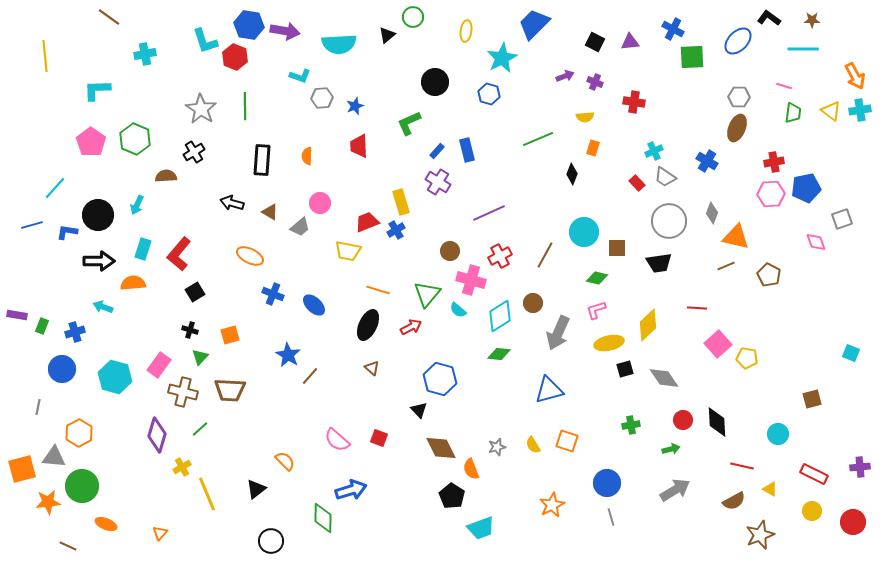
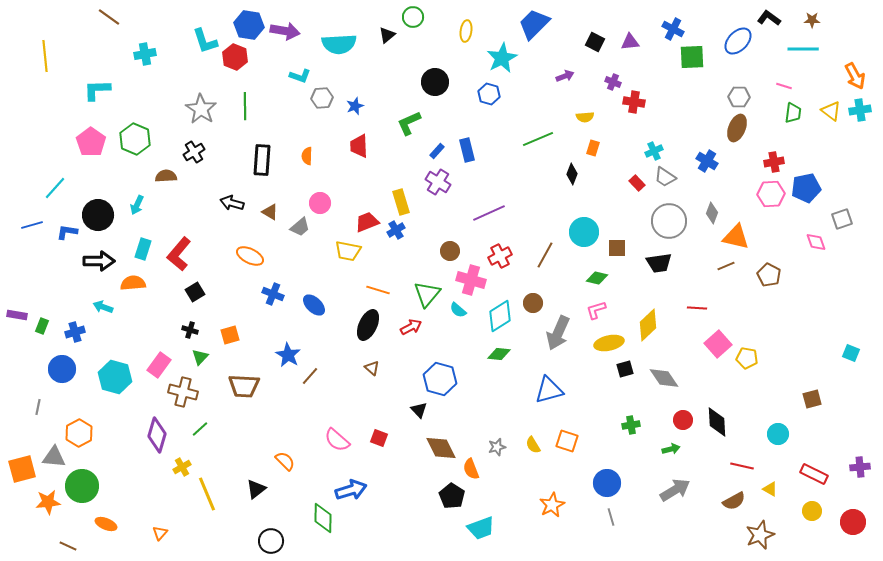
purple cross at (595, 82): moved 18 px right
brown trapezoid at (230, 390): moved 14 px right, 4 px up
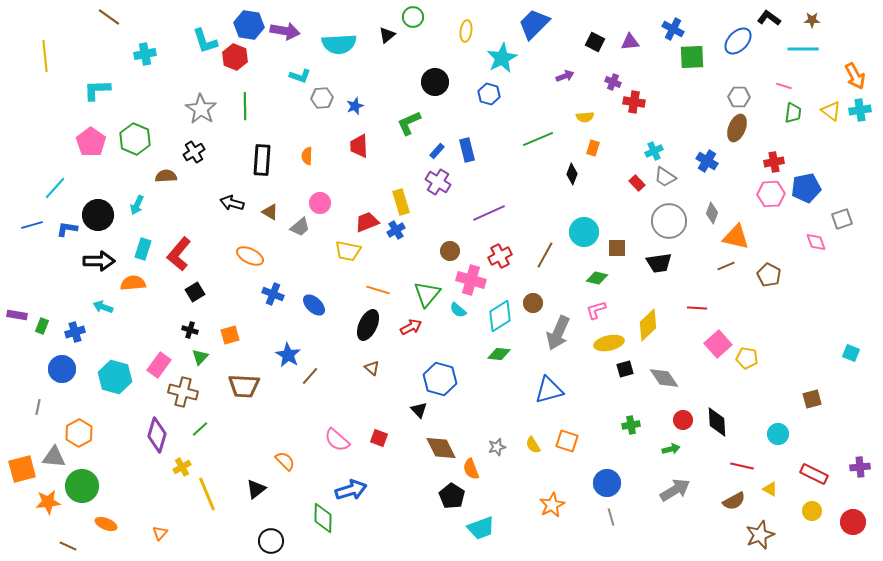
blue L-shape at (67, 232): moved 3 px up
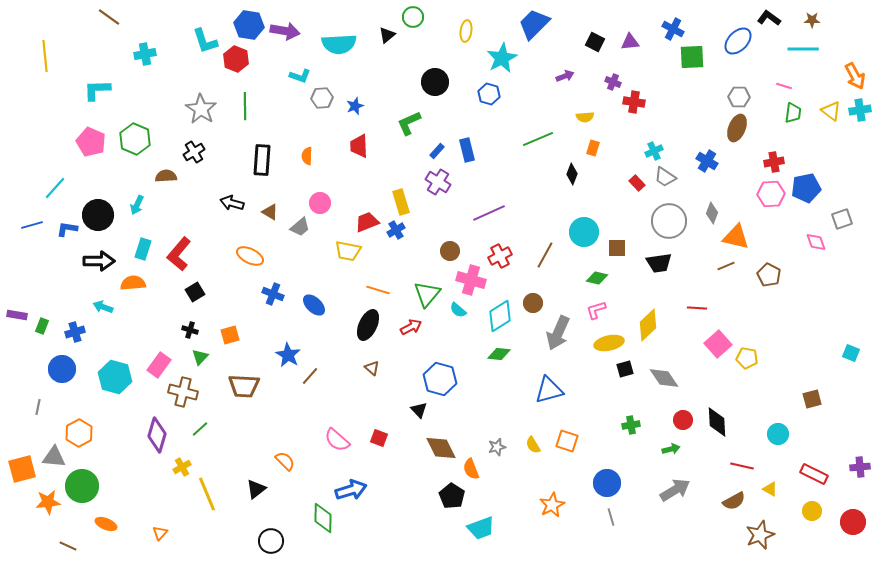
red hexagon at (235, 57): moved 1 px right, 2 px down
pink pentagon at (91, 142): rotated 12 degrees counterclockwise
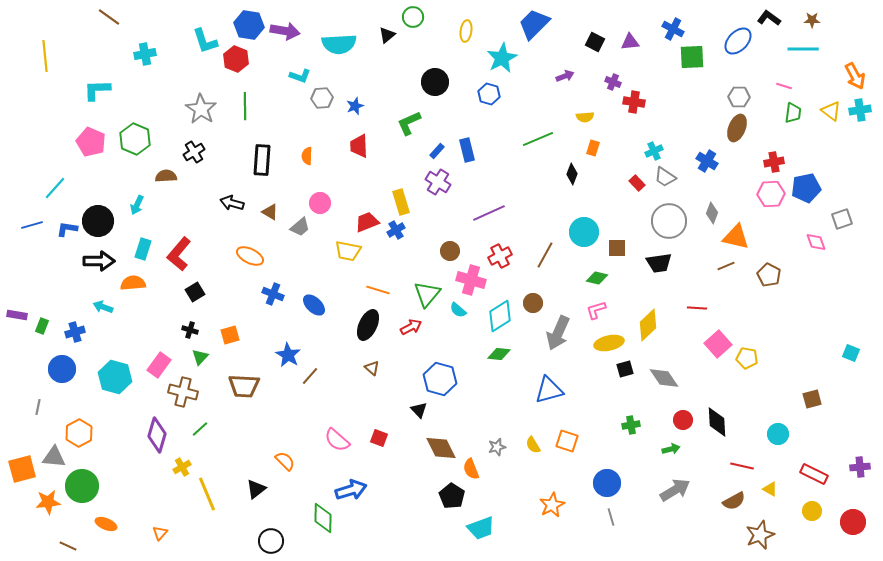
black circle at (98, 215): moved 6 px down
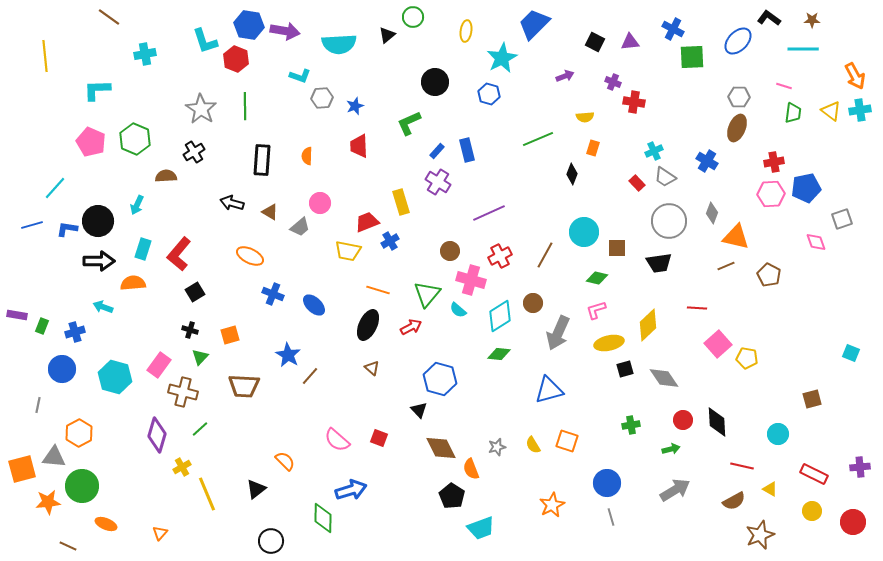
blue cross at (396, 230): moved 6 px left, 11 px down
gray line at (38, 407): moved 2 px up
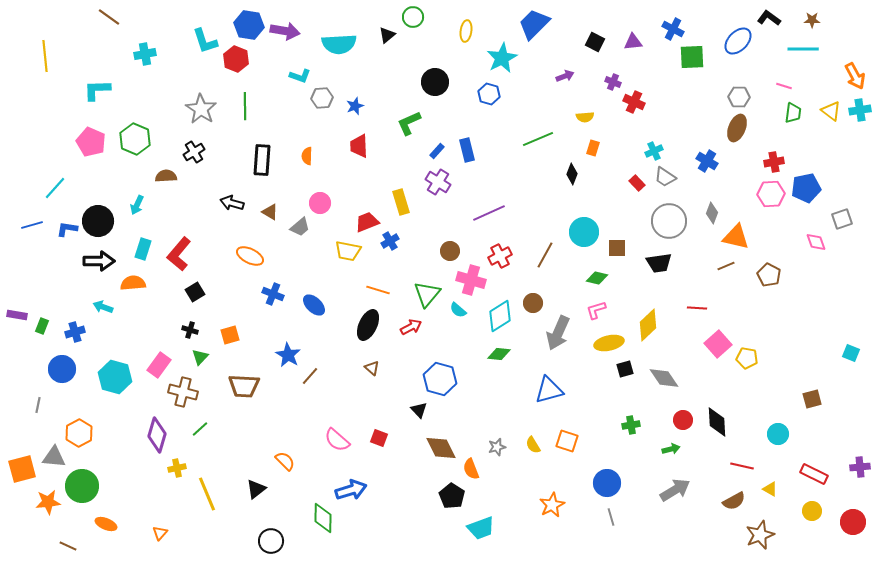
purple triangle at (630, 42): moved 3 px right
red cross at (634, 102): rotated 15 degrees clockwise
yellow cross at (182, 467): moved 5 px left, 1 px down; rotated 18 degrees clockwise
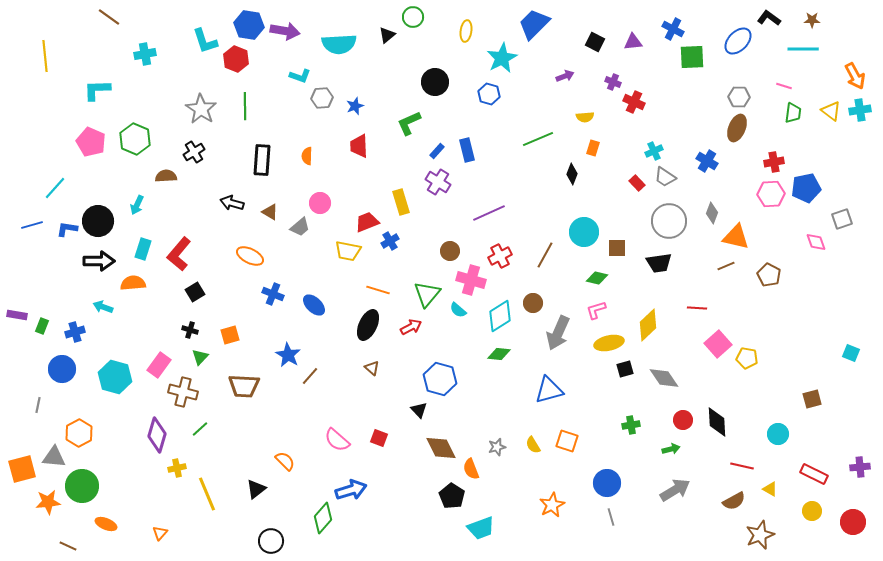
green diamond at (323, 518): rotated 40 degrees clockwise
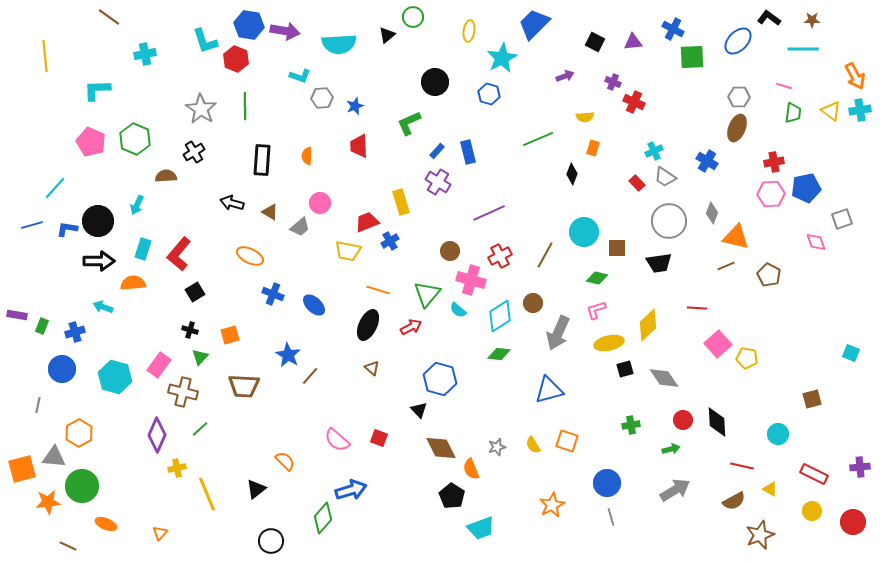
yellow ellipse at (466, 31): moved 3 px right
blue rectangle at (467, 150): moved 1 px right, 2 px down
purple diamond at (157, 435): rotated 8 degrees clockwise
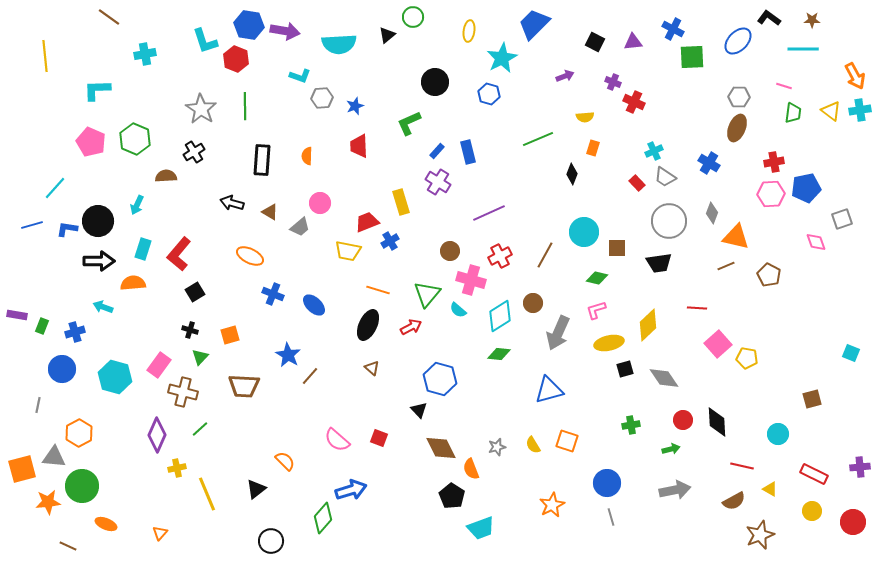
blue cross at (707, 161): moved 2 px right, 2 px down
gray arrow at (675, 490): rotated 20 degrees clockwise
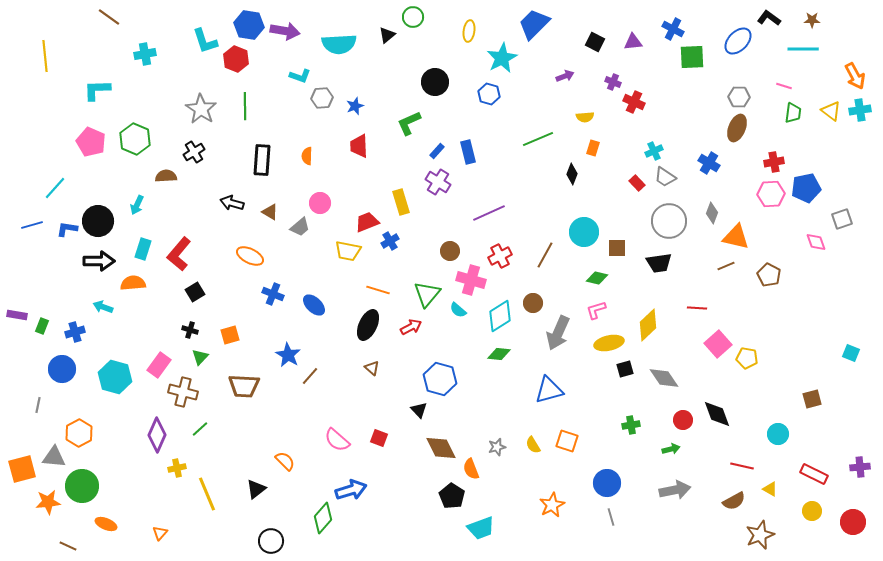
black diamond at (717, 422): moved 8 px up; rotated 16 degrees counterclockwise
